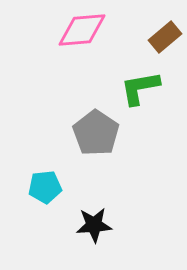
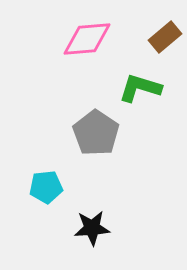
pink diamond: moved 5 px right, 9 px down
green L-shape: rotated 27 degrees clockwise
cyan pentagon: moved 1 px right
black star: moved 2 px left, 3 px down
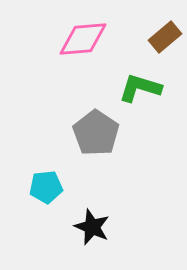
pink diamond: moved 4 px left
black star: moved 1 px up; rotated 27 degrees clockwise
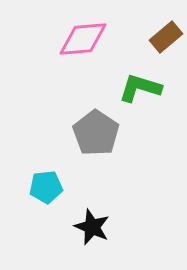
brown rectangle: moved 1 px right
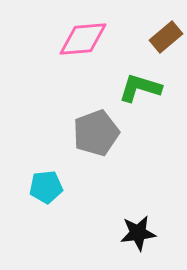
gray pentagon: rotated 18 degrees clockwise
black star: moved 46 px right, 6 px down; rotated 30 degrees counterclockwise
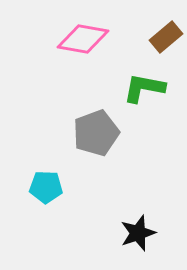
pink diamond: rotated 15 degrees clockwise
green L-shape: moved 4 px right; rotated 6 degrees counterclockwise
cyan pentagon: rotated 8 degrees clockwise
black star: rotated 12 degrees counterclockwise
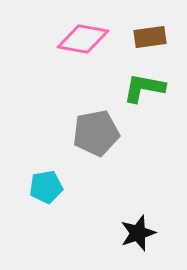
brown rectangle: moved 16 px left; rotated 32 degrees clockwise
gray pentagon: rotated 9 degrees clockwise
cyan pentagon: rotated 12 degrees counterclockwise
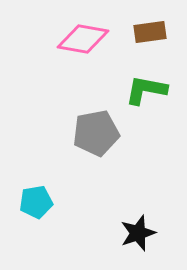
brown rectangle: moved 5 px up
green L-shape: moved 2 px right, 2 px down
cyan pentagon: moved 10 px left, 15 px down
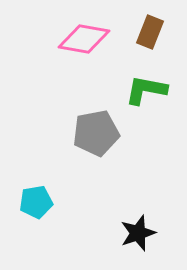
brown rectangle: rotated 60 degrees counterclockwise
pink diamond: moved 1 px right
